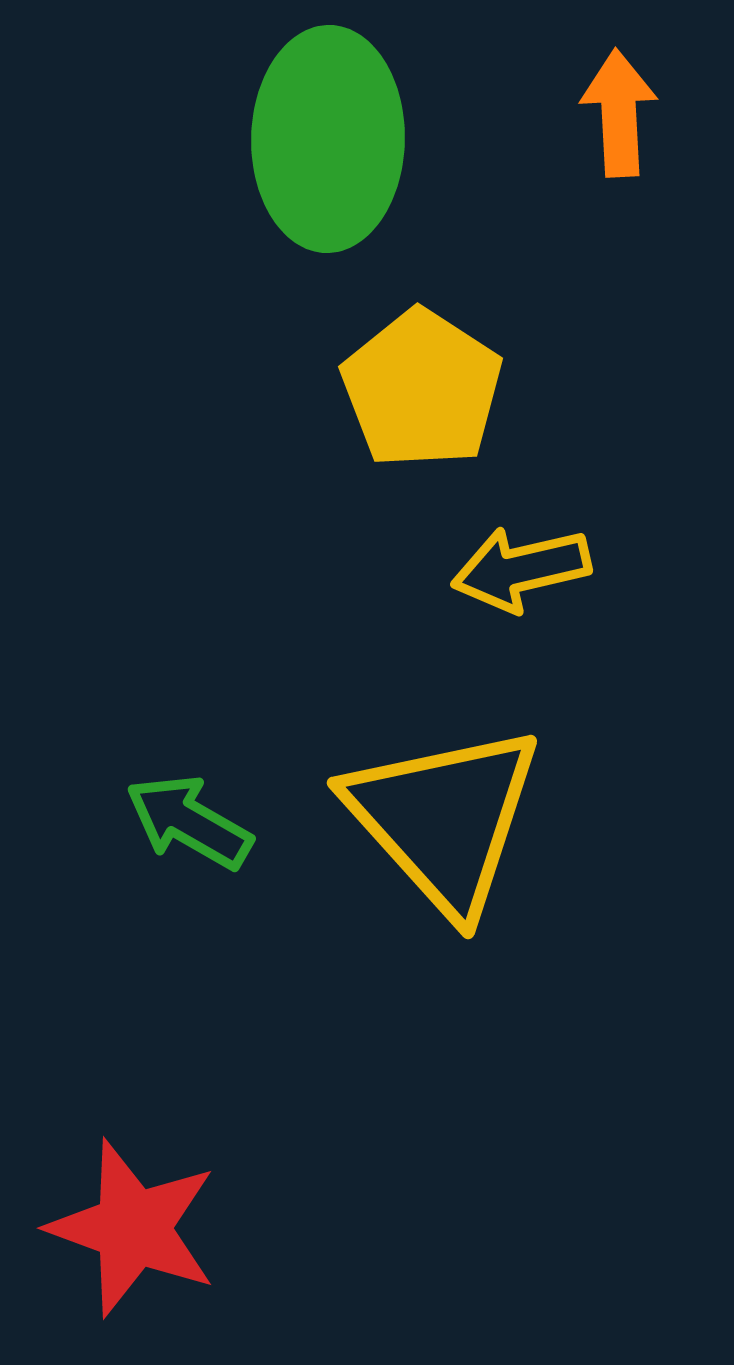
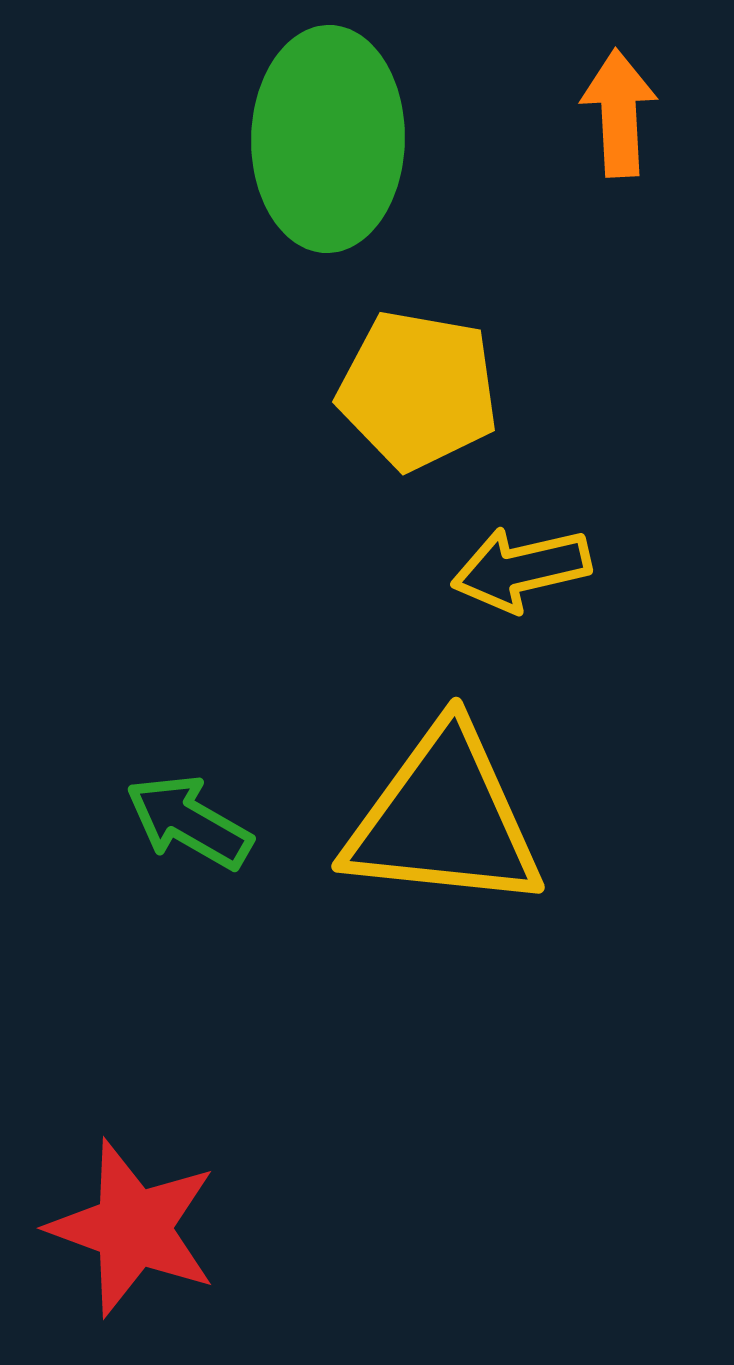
yellow pentagon: moved 4 px left, 1 px down; rotated 23 degrees counterclockwise
yellow triangle: rotated 42 degrees counterclockwise
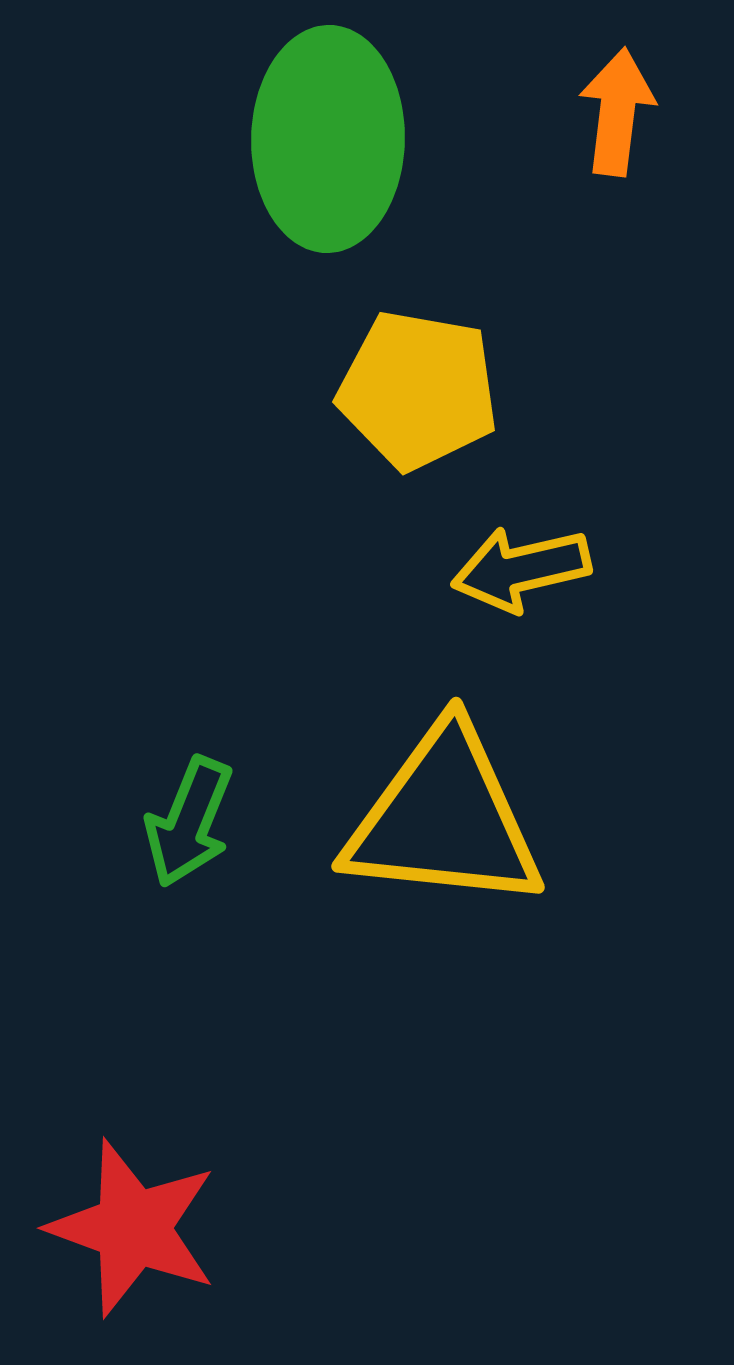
orange arrow: moved 2 px left, 1 px up; rotated 10 degrees clockwise
green arrow: rotated 98 degrees counterclockwise
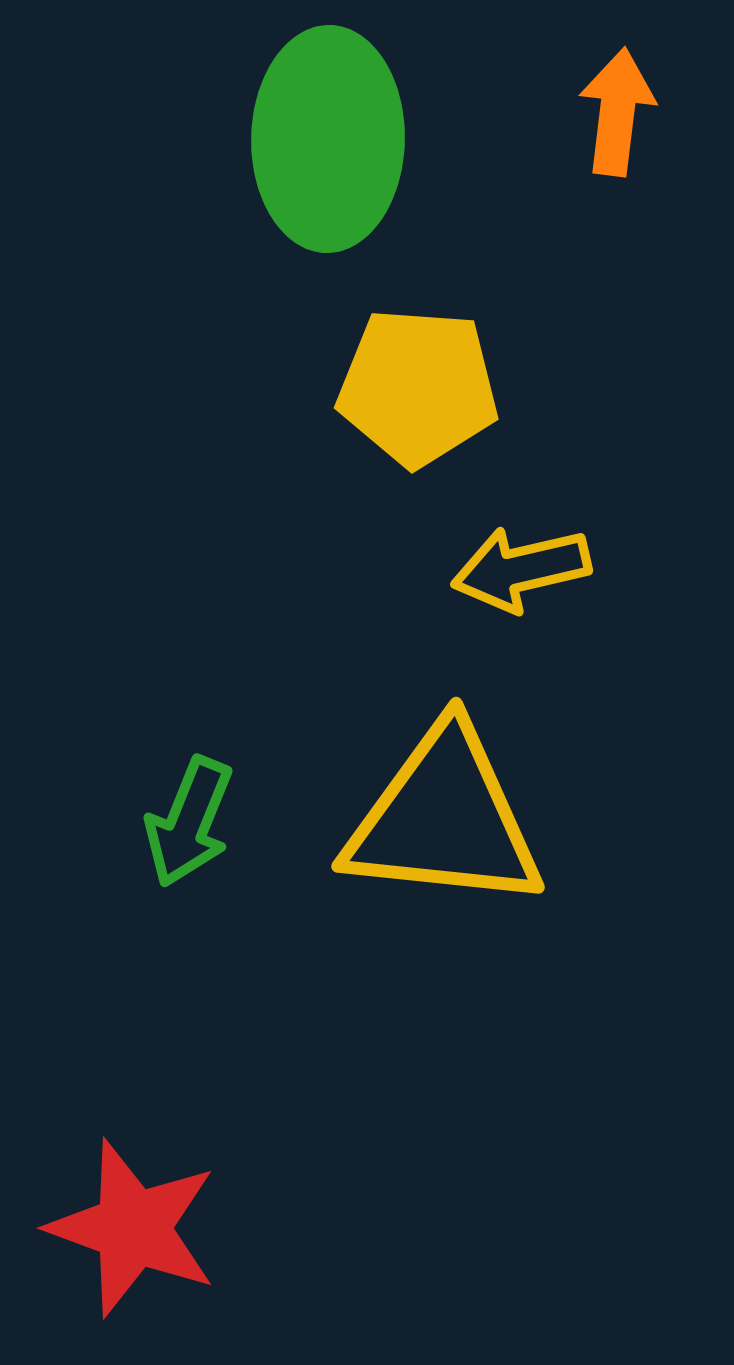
yellow pentagon: moved 3 px up; rotated 6 degrees counterclockwise
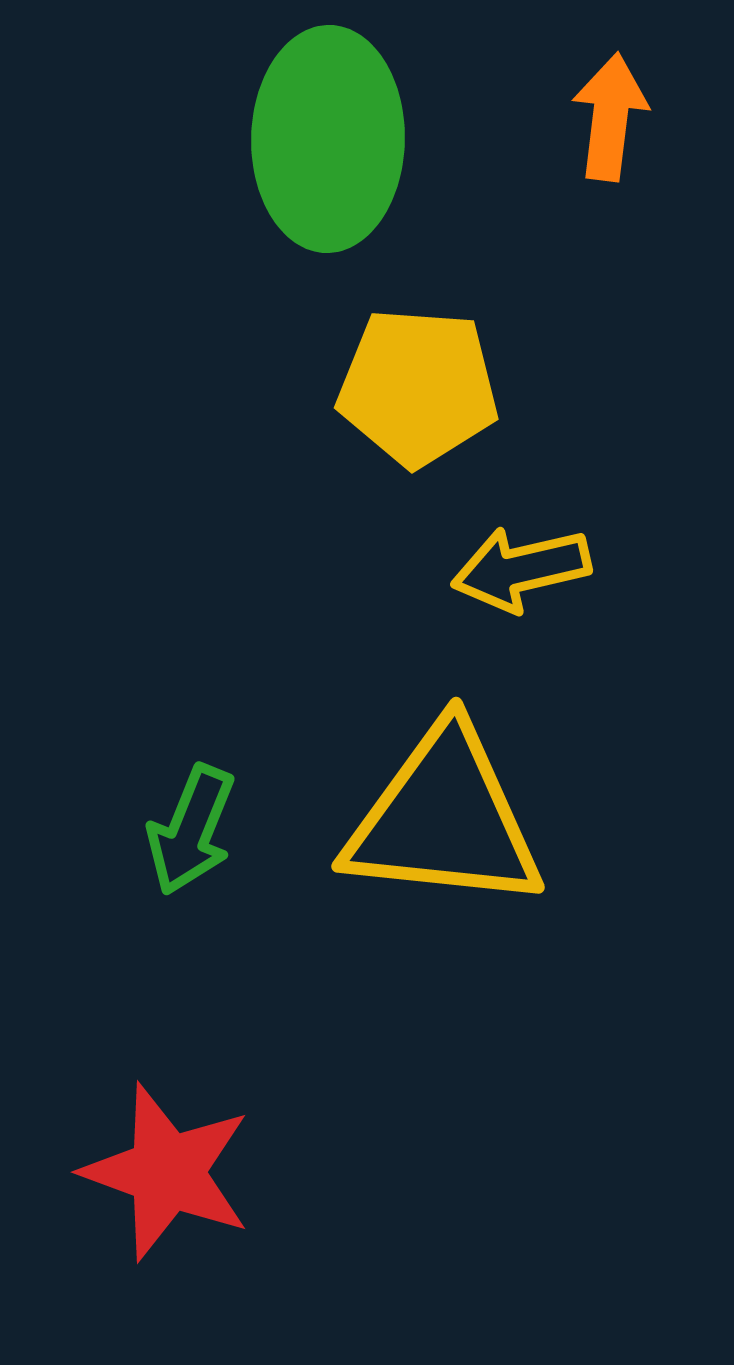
orange arrow: moved 7 px left, 5 px down
green arrow: moved 2 px right, 8 px down
red star: moved 34 px right, 56 px up
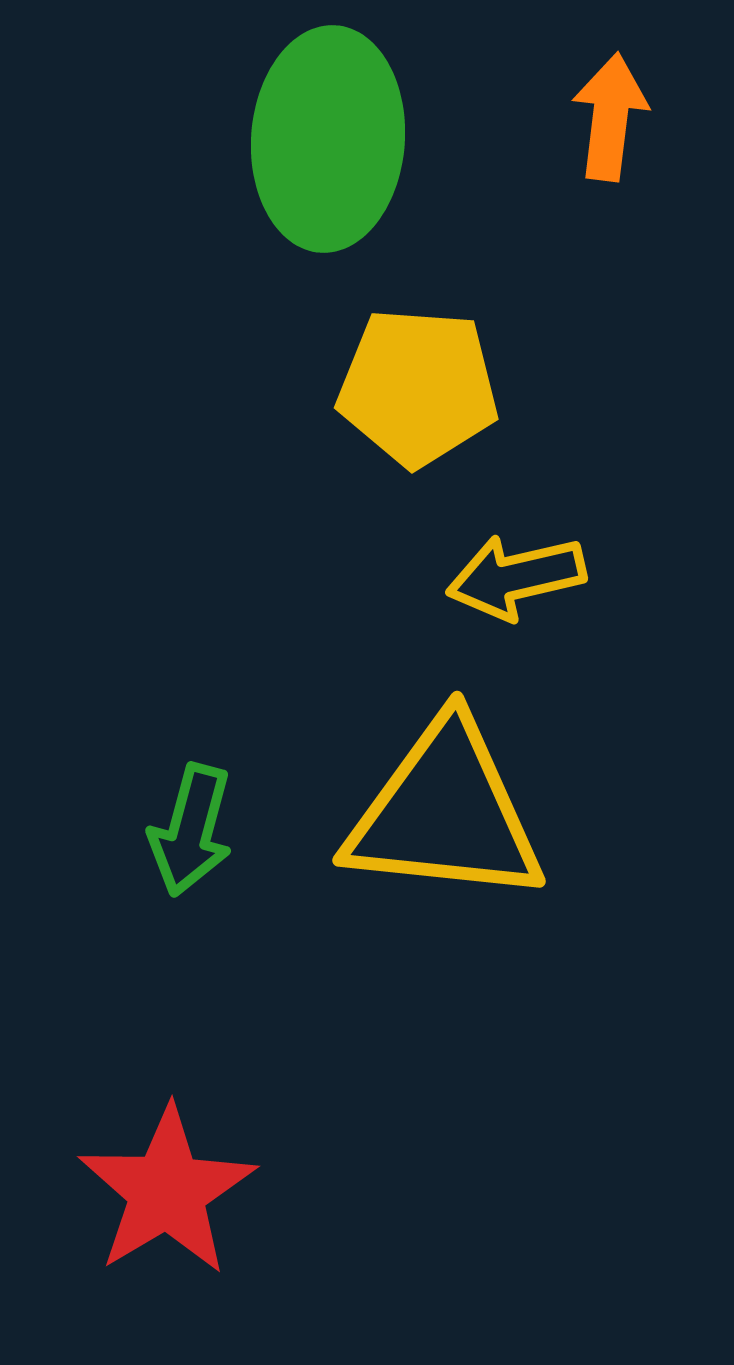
green ellipse: rotated 3 degrees clockwise
yellow arrow: moved 5 px left, 8 px down
yellow triangle: moved 1 px right, 6 px up
green arrow: rotated 7 degrees counterclockwise
red star: moved 19 px down; rotated 21 degrees clockwise
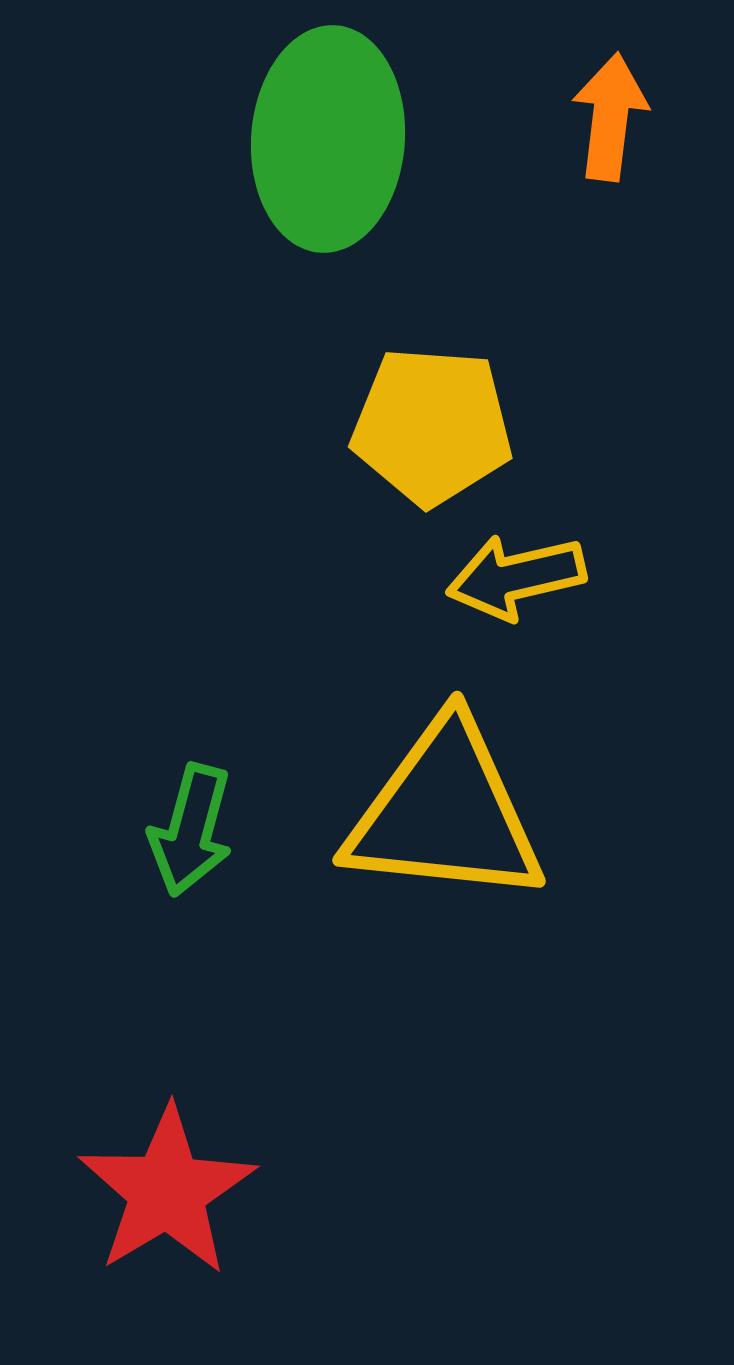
yellow pentagon: moved 14 px right, 39 px down
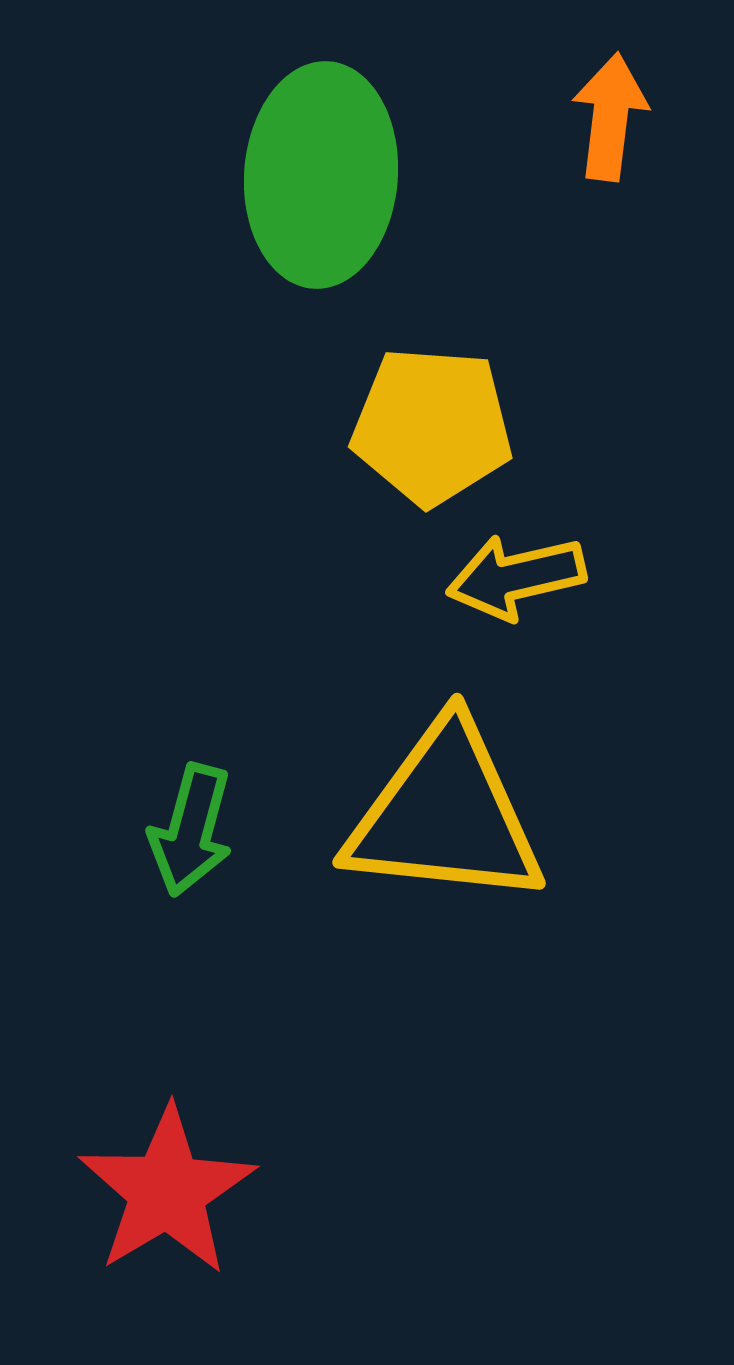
green ellipse: moved 7 px left, 36 px down
yellow triangle: moved 2 px down
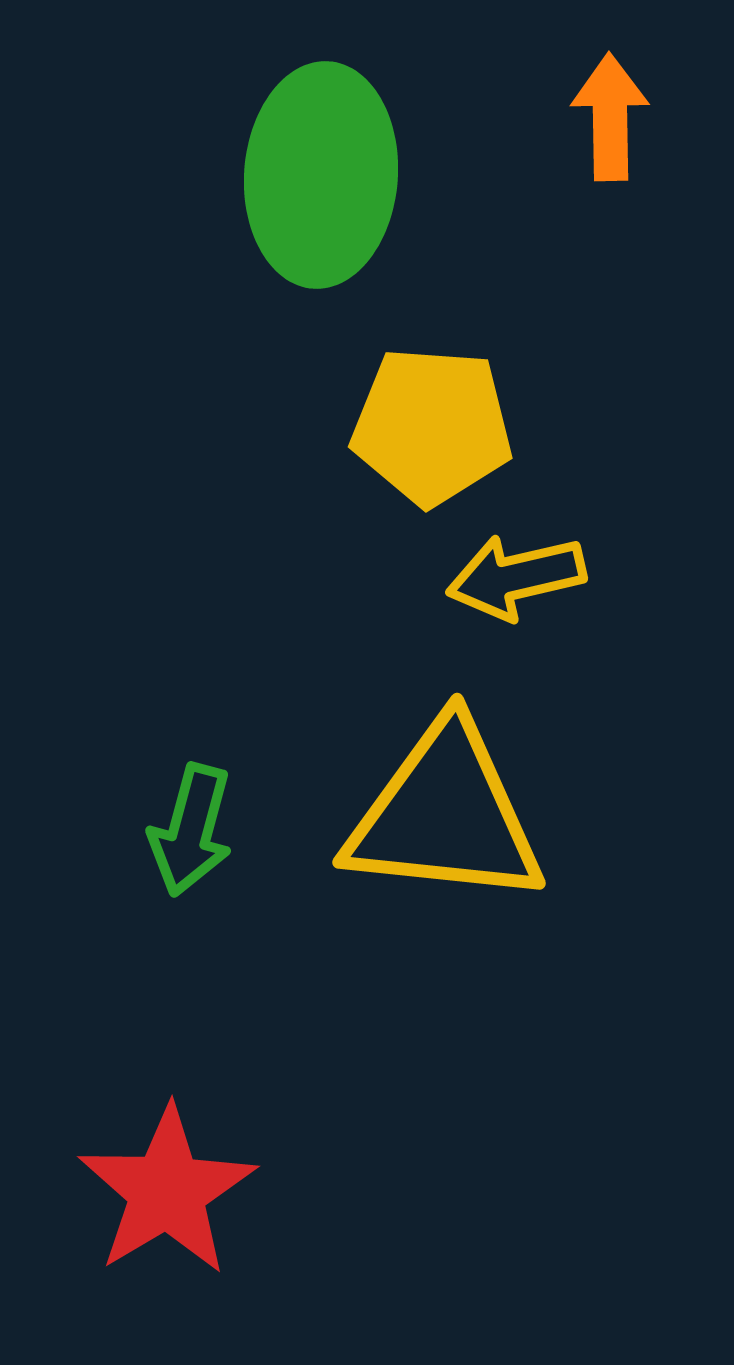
orange arrow: rotated 8 degrees counterclockwise
